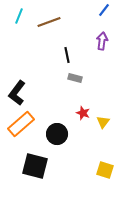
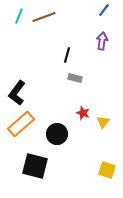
brown line: moved 5 px left, 5 px up
black line: rotated 28 degrees clockwise
yellow square: moved 2 px right
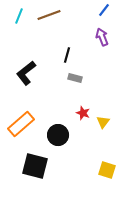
brown line: moved 5 px right, 2 px up
purple arrow: moved 4 px up; rotated 30 degrees counterclockwise
black L-shape: moved 9 px right, 20 px up; rotated 15 degrees clockwise
black circle: moved 1 px right, 1 px down
